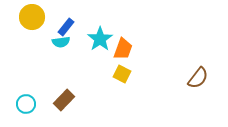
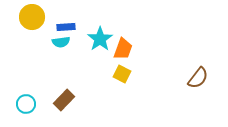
blue rectangle: rotated 48 degrees clockwise
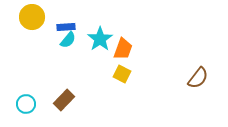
cyan semicircle: moved 7 px right, 2 px up; rotated 42 degrees counterclockwise
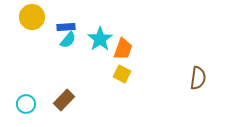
brown semicircle: rotated 30 degrees counterclockwise
